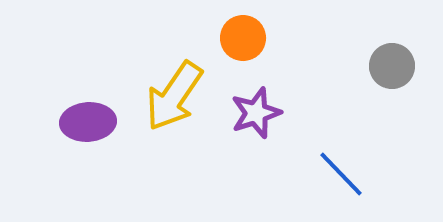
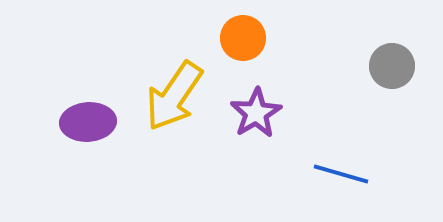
purple star: rotated 12 degrees counterclockwise
blue line: rotated 30 degrees counterclockwise
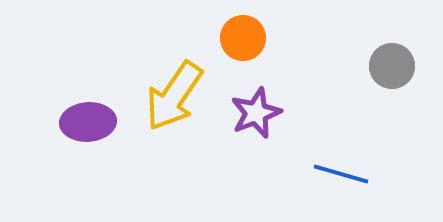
purple star: rotated 9 degrees clockwise
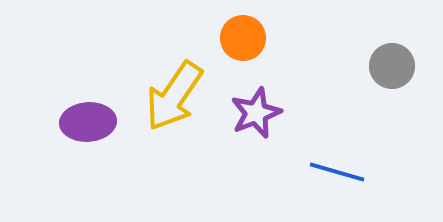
blue line: moved 4 px left, 2 px up
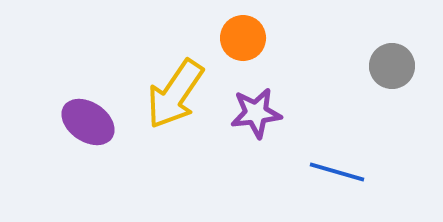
yellow arrow: moved 1 px right, 2 px up
purple star: rotated 15 degrees clockwise
purple ellipse: rotated 38 degrees clockwise
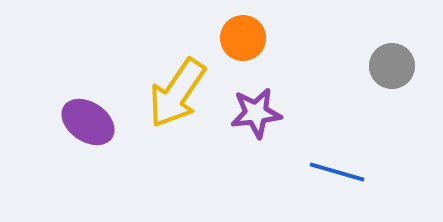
yellow arrow: moved 2 px right, 1 px up
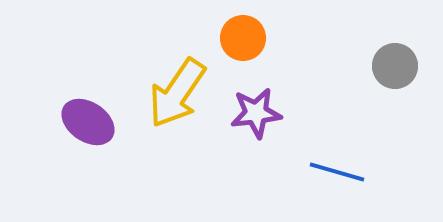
gray circle: moved 3 px right
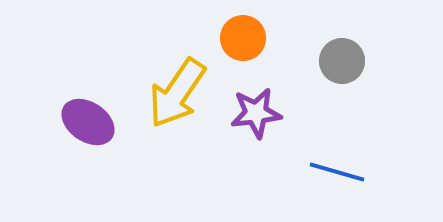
gray circle: moved 53 px left, 5 px up
